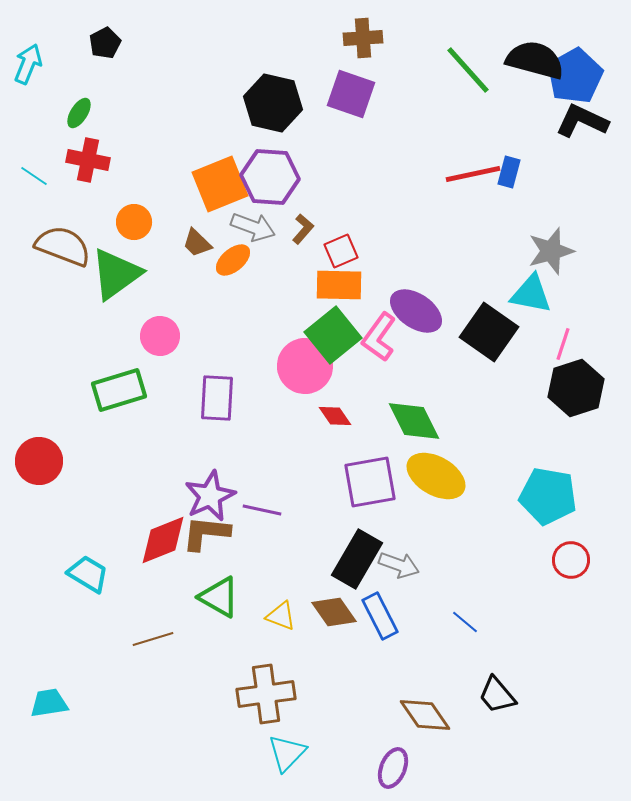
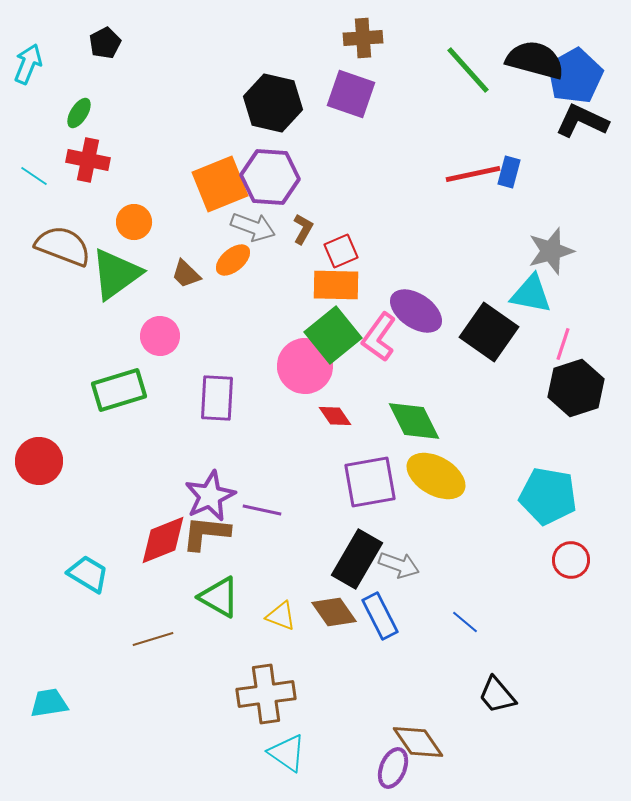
brown L-shape at (303, 229): rotated 12 degrees counterclockwise
brown trapezoid at (197, 243): moved 11 px left, 31 px down
orange rectangle at (339, 285): moved 3 px left
brown diamond at (425, 715): moved 7 px left, 27 px down
cyan triangle at (287, 753): rotated 39 degrees counterclockwise
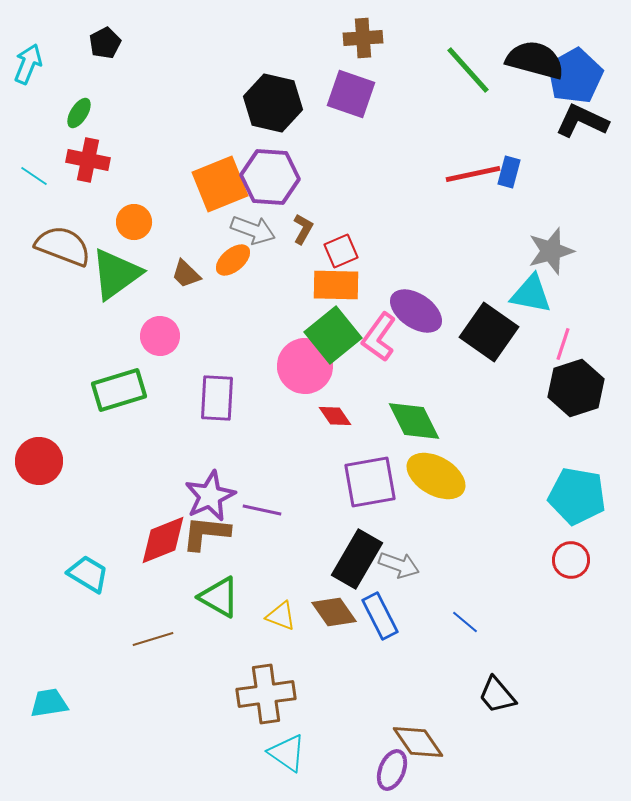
gray arrow at (253, 227): moved 3 px down
cyan pentagon at (548, 496): moved 29 px right
purple ellipse at (393, 768): moved 1 px left, 2 px down
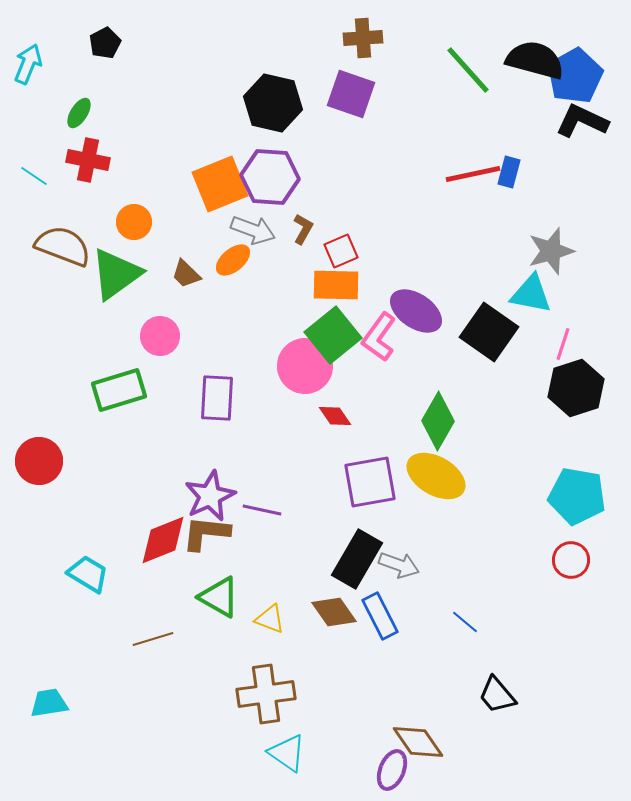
green diamond at (414, 421): moved 24 px right; rotated 56 degrees clockwise
yellow triangle at (281, 616): moved 11 px left, 3 px down
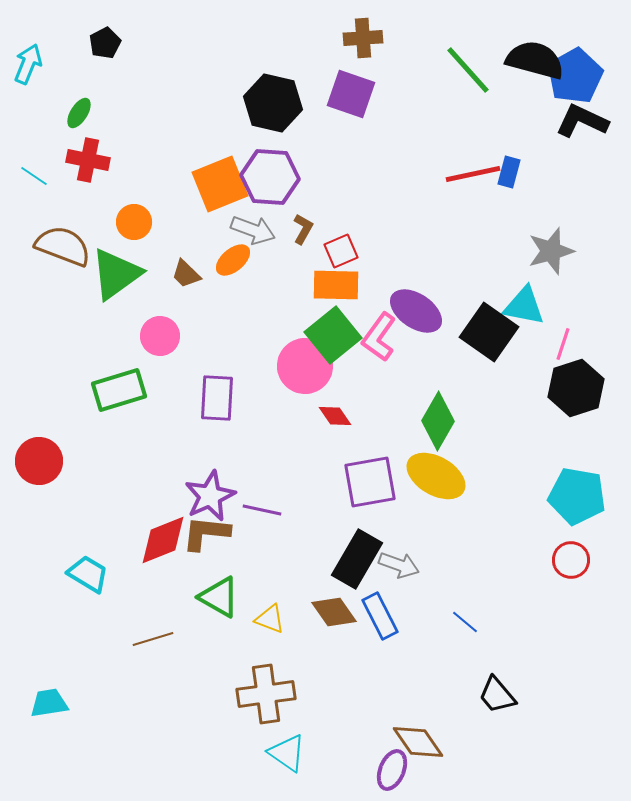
cyan triangle at (531, 294): moved 7 px left, 12 px down
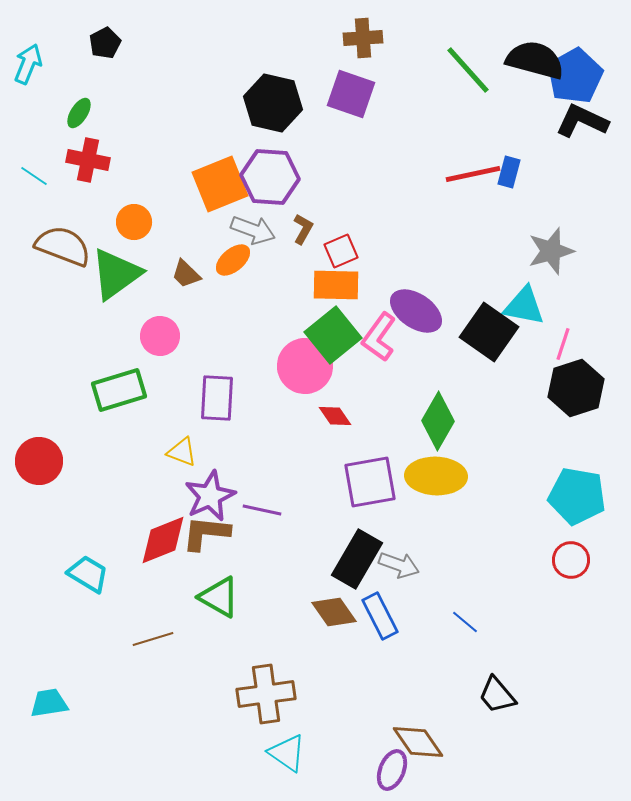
yellow ellipse at (436, 476): rotated 28 degrees counterclockwise
yellow triangle at (270, 619): moved 88 px left, 167 px up
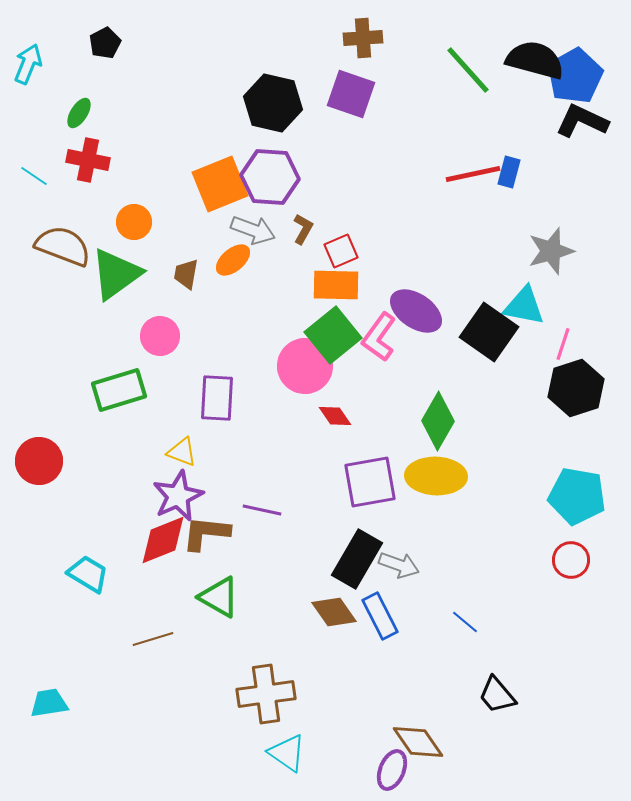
brown trapezoid at (186, 274): rotated 56 degrees clockwise
purple star at (210, 496): moved 32 px left
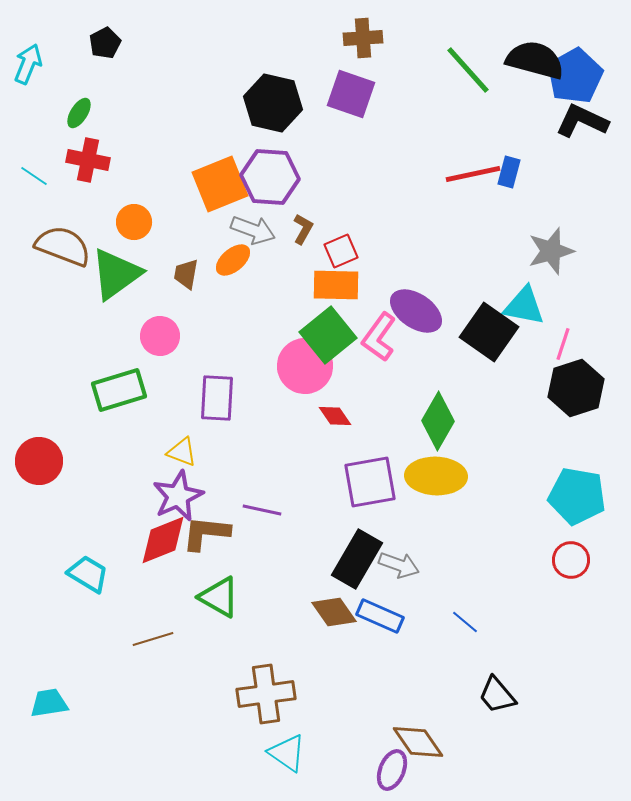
green square at (333, 335): moved 5 px left
blue rectangle at (380, 616): rotated 39 degrees counterclockwise
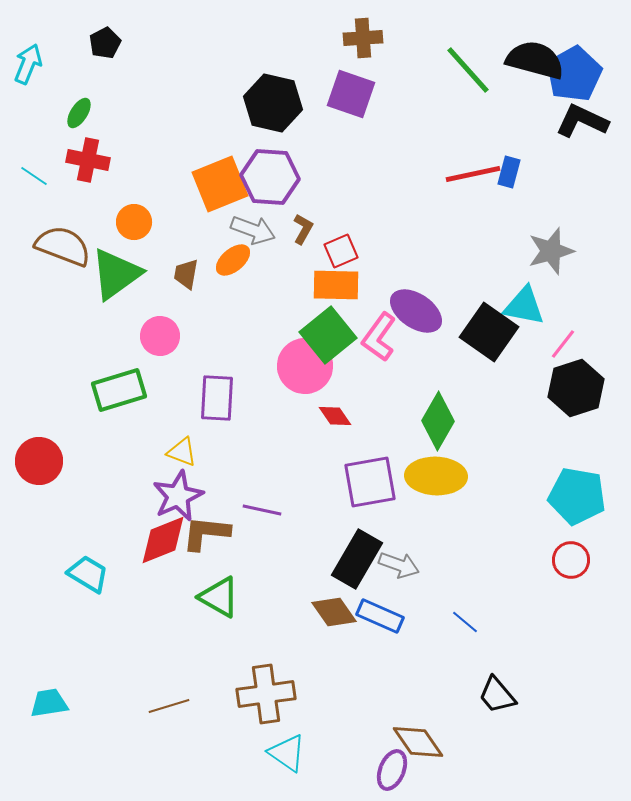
blue pentagon at (575, 76): moved 1 px left, 2 px up
pink line at (563, 344): rotated 20 degrees clockwise
brown line at (153, 639): moved 16 px right, 67 px down
